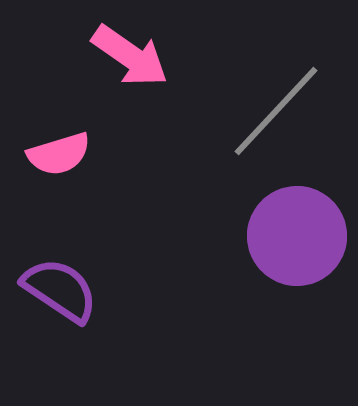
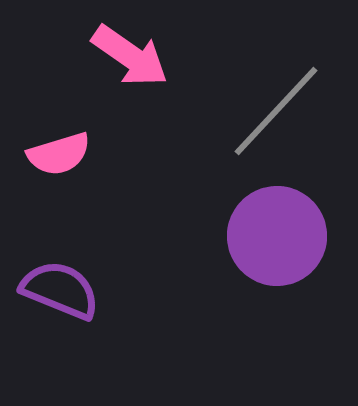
purple circle: moved 20 px left
purple semicircle: rotated 12 degrees counterclockwise
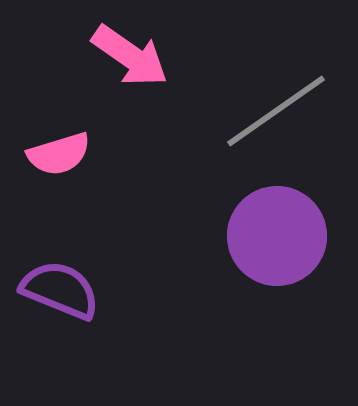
gray line: rotated 12 degrees clockwise
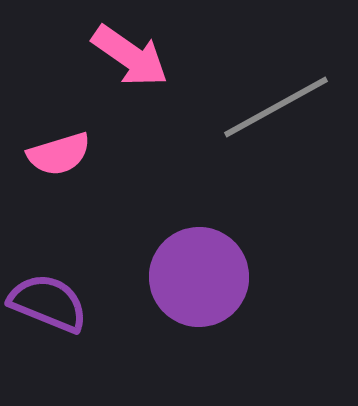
gray line: moved 4 px up; rotated 6 degrees clockwise
purple circle: moved 78 px left, 41 px down
purple semicircle: moved 12 px left, 13 px down
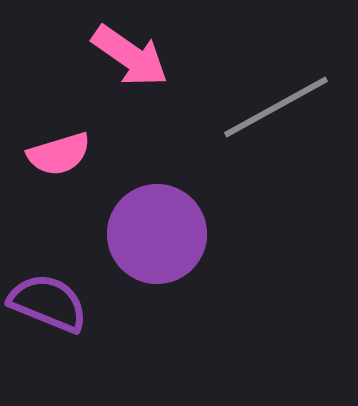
purple circle: moved 42 px left, 43 px up
